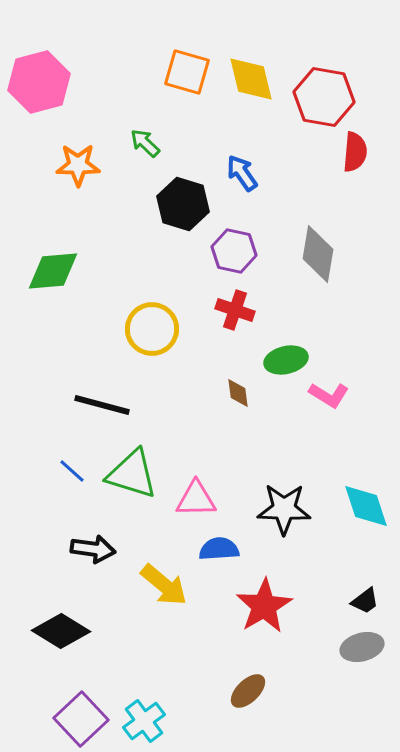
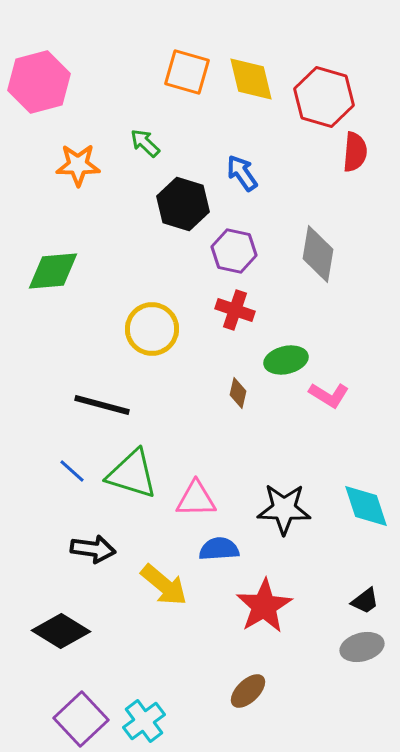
red hexagon: rotated 6 degrees clockwise
brown diamond: rotated 20 degrees clockwise
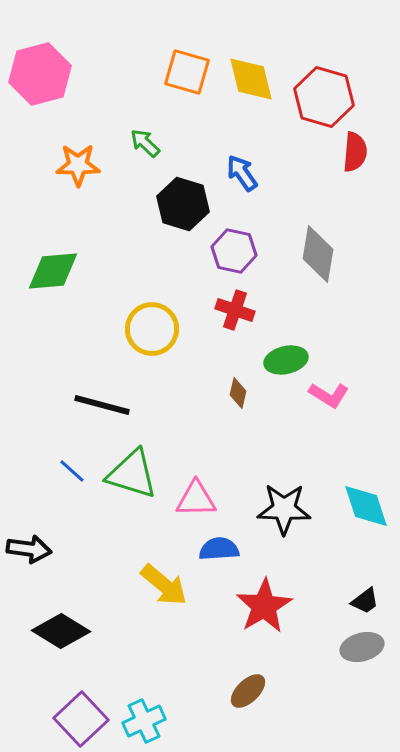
pink hexagon: moved 1 px right, 8 px up
black arrow: moved 64 px left
cyan cross: rotated 12 degrees clockwise
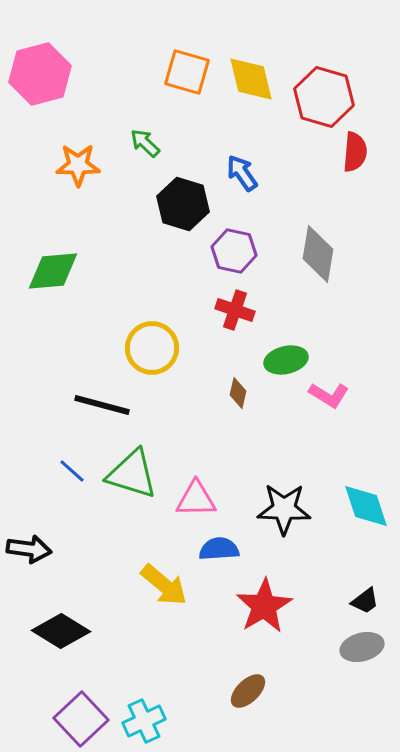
yellow circle: moved 19 px down
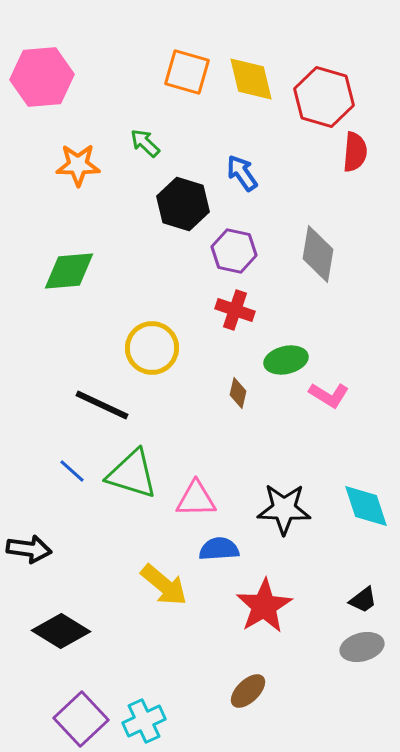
pink hexagon: moved 2 px right, 3 px down; rotated 10 degrees clockwise
green diamond: moved 16 px right
black line: rotated 10 degrees clockwise
black trapezoid: moved 2 px left, 1 px up
